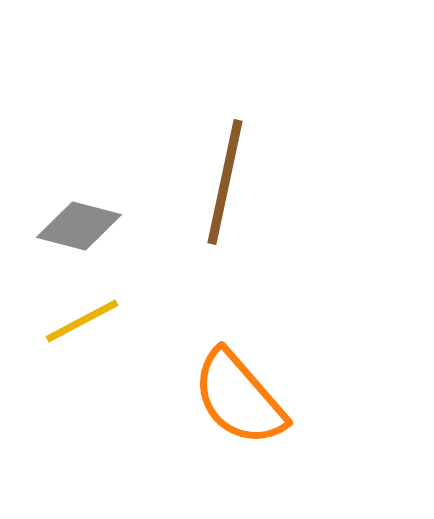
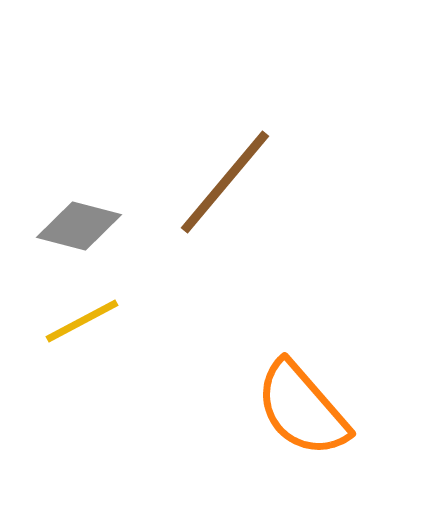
brown line: rotated 28 degrees clockwise
orange semicircle: moved 63 px right, 11 px down
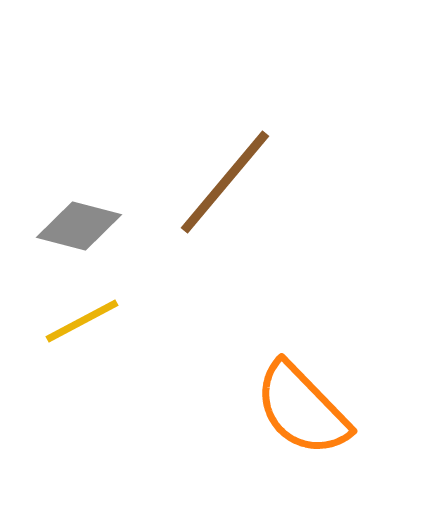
orange semicircle: rotated 3 degrees counterclockwise
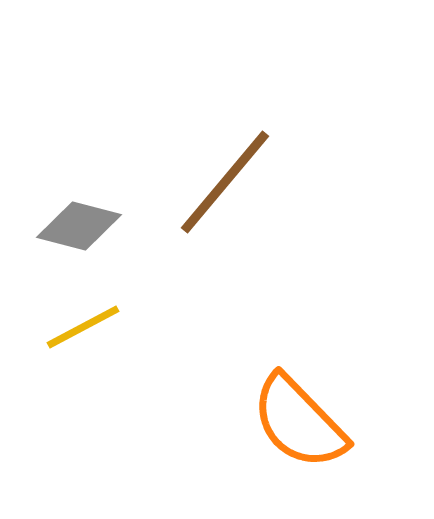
yellow line: moved 1 px right, 6 px down
orange semicircle: moved 3 px left, 13 px down
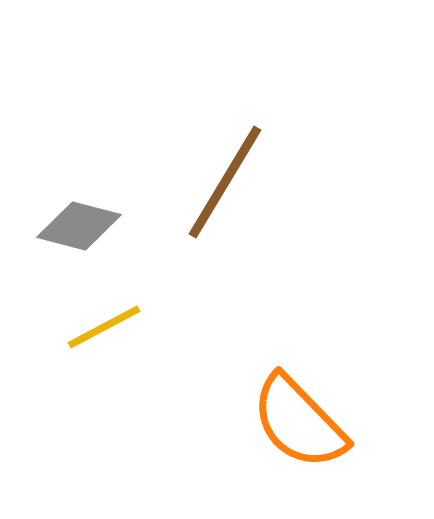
brown line: rotated 9 degrees counterclockwise
yellow line: moved 21 px right
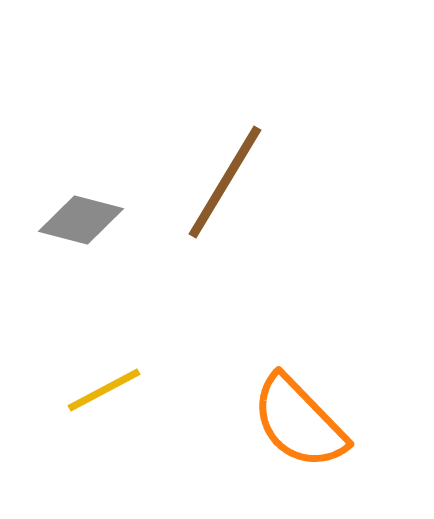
gray diamond: moved 2 px right, 6 px up
yellow line: moved 63 px down
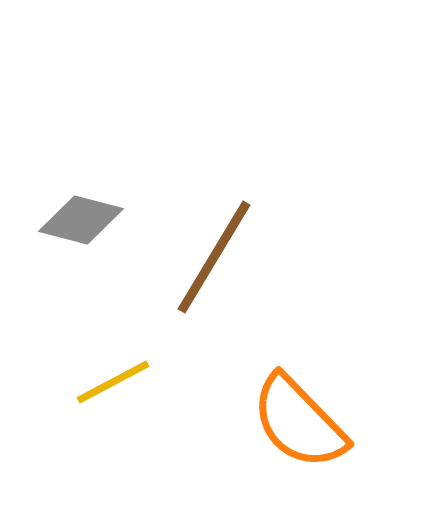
brown line: moved 11 px left, 75 px down
yellow line: moved 9 px right, 8 px up
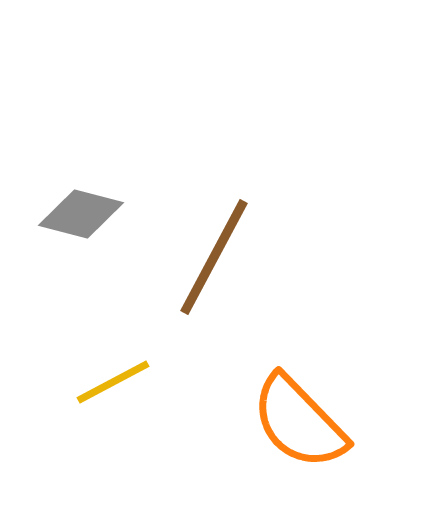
gray diamond: moved 6 px up
brown line: rotated 3 degrees counterclockwise
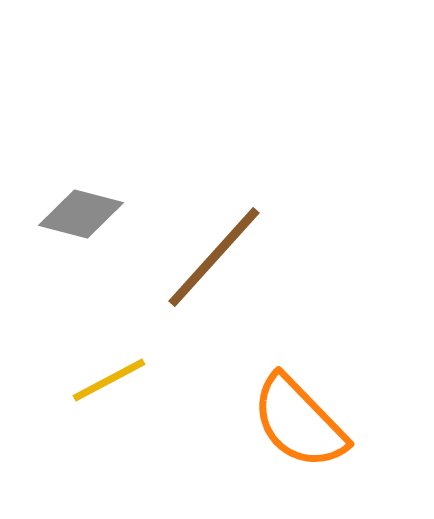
brown line: rotated 14 degrees clockwise
yellow line: moved 4 px left, 2 px up
